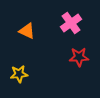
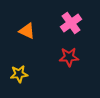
red star: moved 10 px left
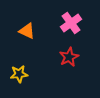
red star: rotated 24 degrees counterclockwise
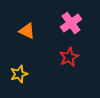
yellow star: rotated 12 degrees counterclockwise
